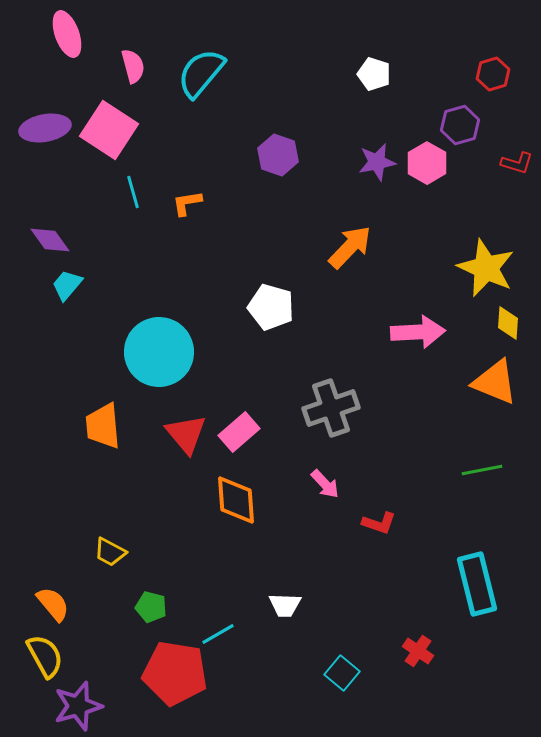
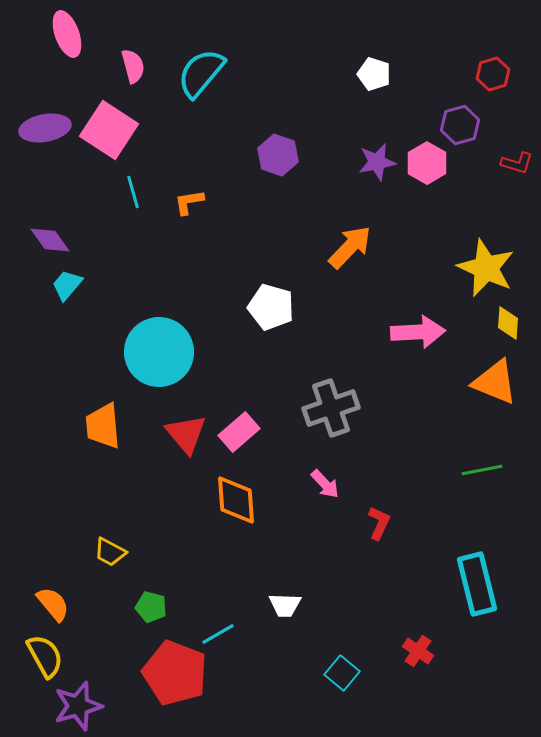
orange L-shape at (187, 203): moved 2 px right, 1 px up
red L-shape at (379, 523): rotated 84 degrees counterclockwise
red pentagon at (175, 673): rotated 12 degrees clockwise
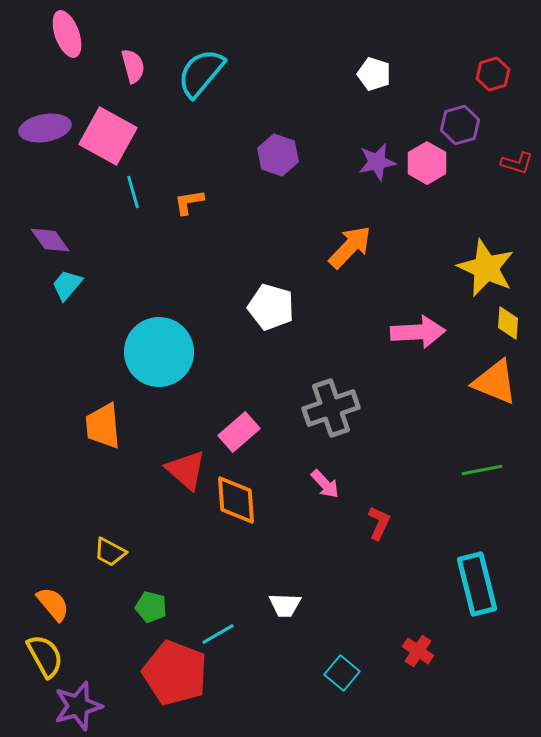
pink square at (109, 130): moved 1 px left, 6 px down; rotated 4 degrees counterclockwise
red triangle at (186, 434): moved 36 px down; rotated 9 degrees counterclockwise
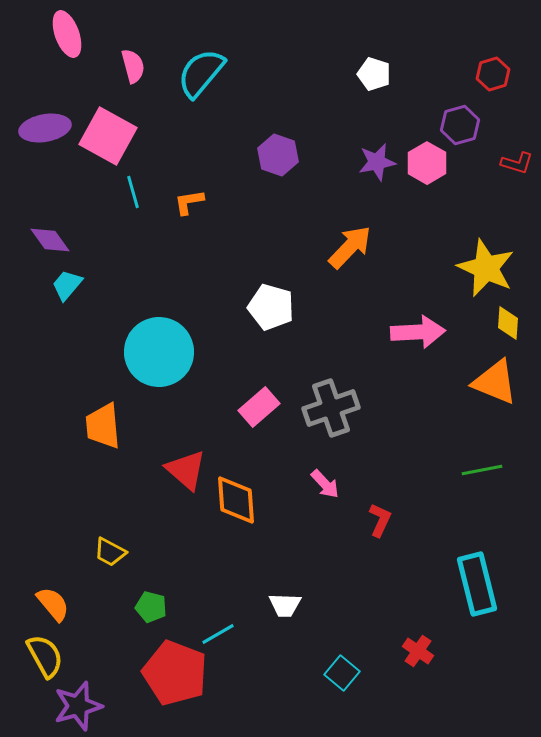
pink rectangle at (239, 432): moved 20 px right, 25 px up
red L-shape at (379, 523): moved 1 px right, 3 px up
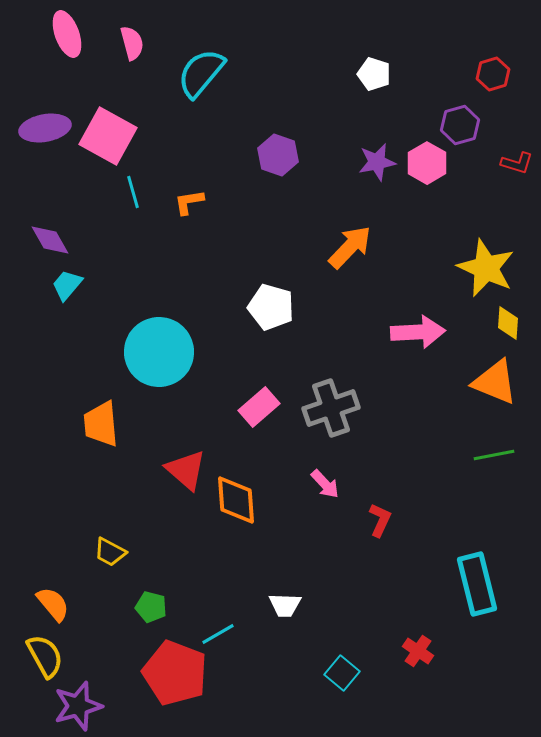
pink semicircle at (133, 66): moved 1 px left, 23 px up
purple diamond at (50, 240): rotated 6 degrees clockwise
orange trapezoid at (103, 426): moved 2 px left, 2 px up
green line at (482, 470): moved 12 px right, 15 px up
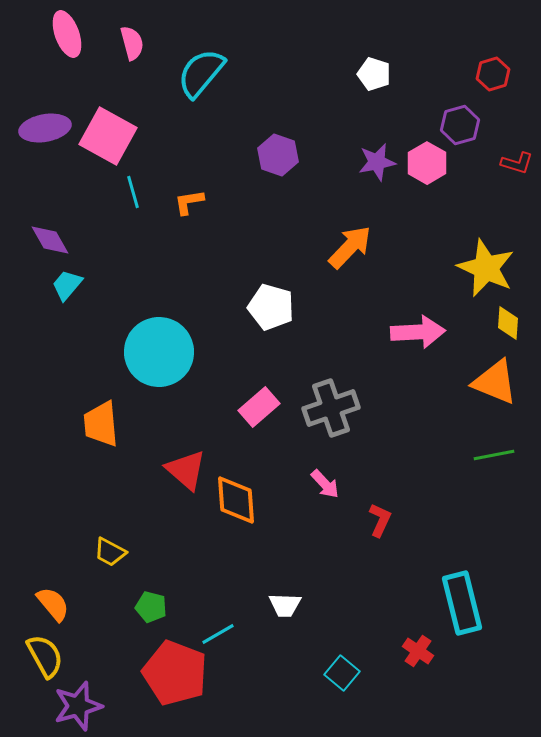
cyan rectangle at (477, 584): moved 15 px left, 19 px down
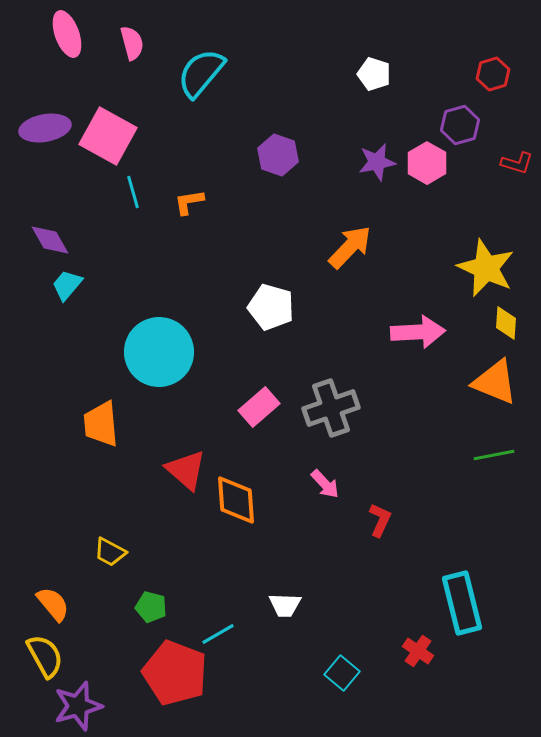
yellow diamond at (508, 323): moved 2 px left
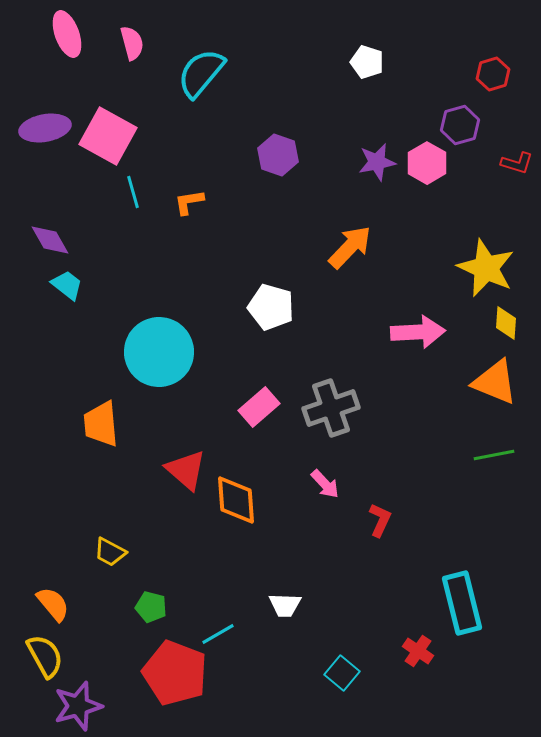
white pentagon at (374, 74): moved 7 px left, 12 px up
cyan trapezoid at (67, 285): rotated 88 degrees clockwise
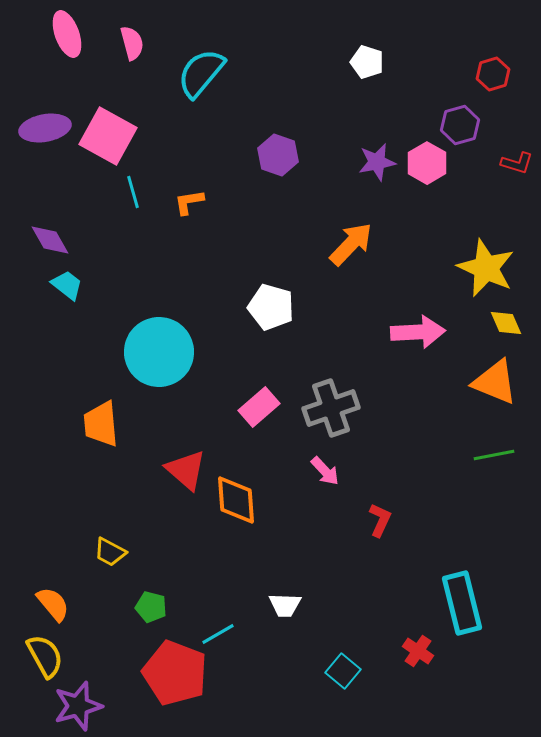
orange arrow at (350, 247): moved 1 px right, 3 px up
yellow diamond at (506, 323): rotated 28 degrees counterclockwise
pink arrow at (325, 484): moved 13 px up
cyan square at (342, 673): moved 1 px right, 2 px up
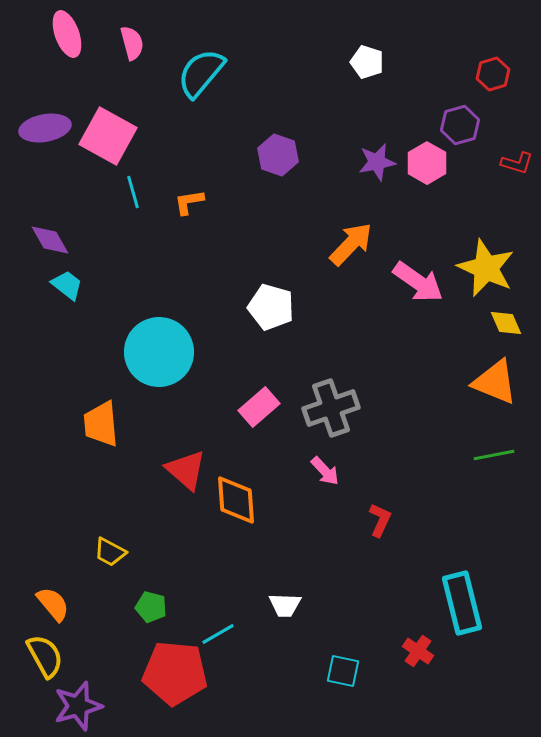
pink arrow at (418, 332): moved 50 px up; rotated 38 degrees clockwise
cyan square at (343, 671): rotated 28 degrees counterclockwise
red pentagon at (175, 673): rotated 16 degrees counterclockwise
